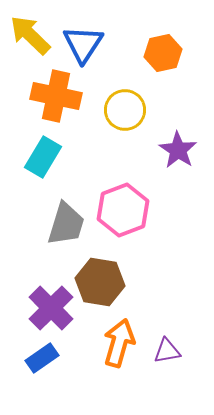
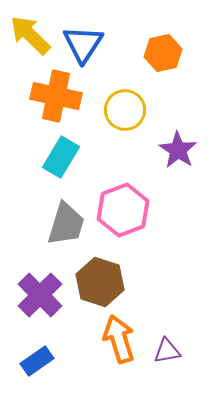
cyan rectangle: moved 18 px right
brown hexagon: rotated 9 degrees clockwise
purple cross: moved 11 px left, 13 px up
orange arrow: moved 4 px up; rotated 33 degrees counterclockwise
blue rectangle: moved 5 px left, 3 px down
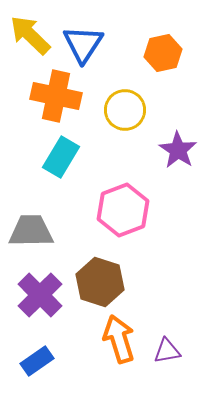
gray trapezoid: moved 35 px left, 7 px down; rotated 108 degrees counterclockwise
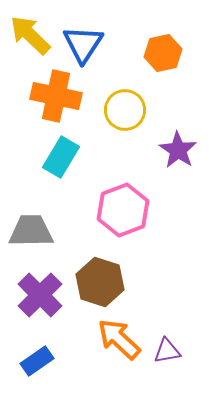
orange arrow: rotated 30 degrees counterclockwise
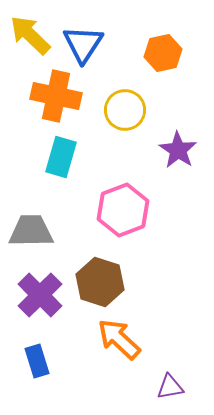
cyan rectangle: rotated 15 degrees counterclockwise
purple triangle: moved 3 px right, 36 px down
blue rectangle: rotated 72 degrees counterclockwise
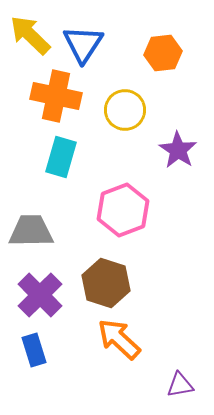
orange hexagon: rotated 6 degrees clockwise
brown hexagon: moved 6 px right, 1 px down
blue rectangle: moved 3 px left, 11 px up
purple triangle: moved 10 px right, 2 px up
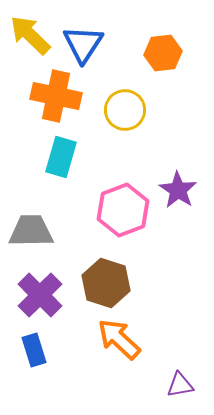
purple star: moved 40 px down
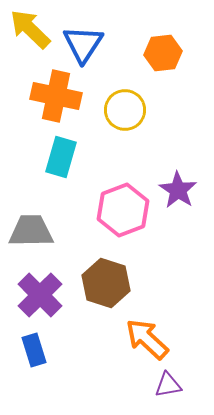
yellow arrow: moved 6 px up
orange arrow: moved 28 px right
purple triangle: moved 12 px left
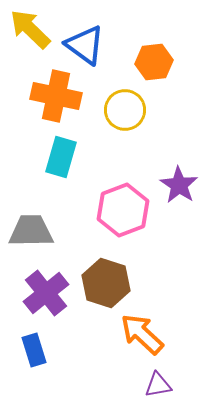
blue triangle: moved 2 px right, 1 px down; rotated 27 degrees counterclockwise
orange hexagon: moved 9 px left, 9 px down
purple star: moved 1 px right, 5 px up
purple cross: moved 6 px right, 2 px up; rotated 6 degrees clockwise
orange arrow: moved 5 px left, 5 px up
purple triangle: moved 10 px left
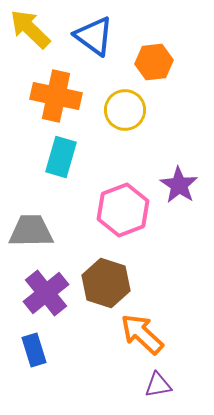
blue triangle: moved 9 px right, 9 px up
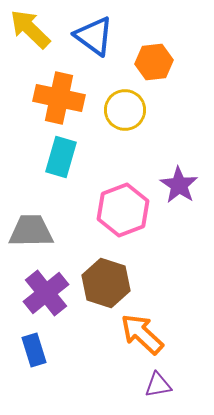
orange cross: moved 3 px right, 2 px down
